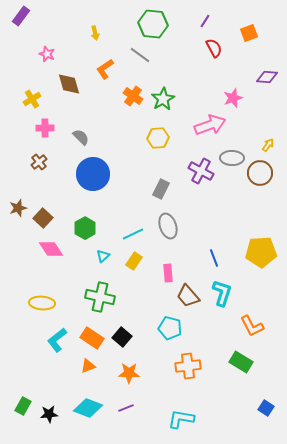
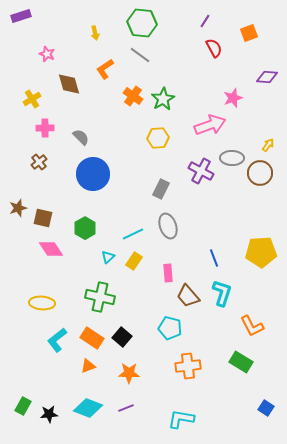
purple rectangle at (21, 16): rotated 36 degrees clockwise
green hexagon at (153, 24): moved 11 px left, 1 px up
brown square at (43, 218): rotated 30 degrees counterclockwise
cyan triangle at (103, 256): moved 5 px right, 1 px down
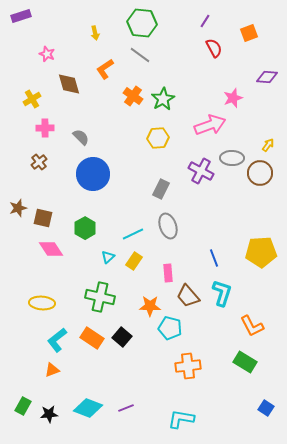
green rectangle at (241, 362): moved 4 px right
orange triangle at (88, 366): moved 36 px left, 4 px down
orange star at (129, 373): moved 21 px right, 67 px up
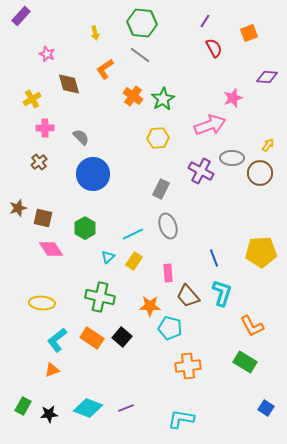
purple rectangle at (21, 16): rotated 30 degrees counterclockwise
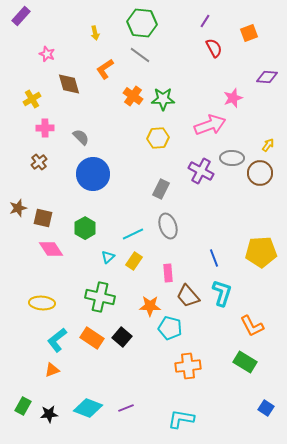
green star at (163, 99): rotated 30 degrees clockwise
